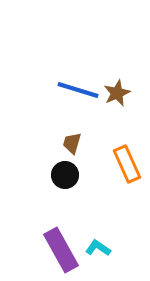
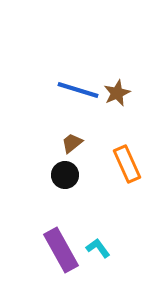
brown trapezoid: rotated 35 degrees clockwise
cyan L-shape: rotated 20 degrees clockwise
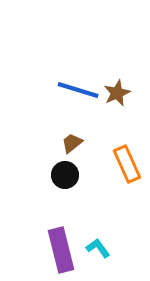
purple rectangle: rotated 15 degrees clockwise
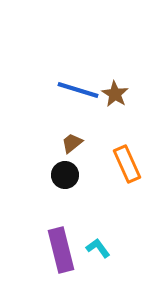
brown star: moved 2 px left, 1 px down; rotated 16 degrees counterclockwise
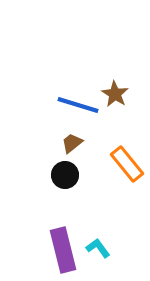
blue line: moved 15 px down
orange rectangle: rotated 15 degrees counterclockwise
purple rectangle: moved 2 px right
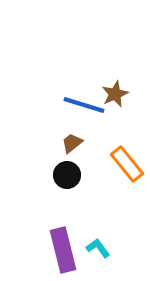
brown star: rotated 16 degrees clockwise
blue line: moved 6 px right
black circle: moved 2 px right
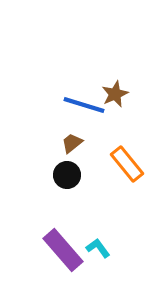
purple rectangle: rotated 27 degrees counterclockwise
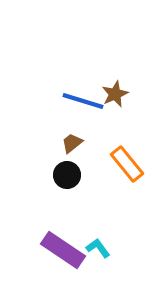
blue line: moved 1 px left, 4 px up
purple rectangle: rotated 15 degrees counterclockwise
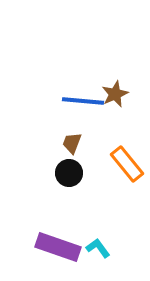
blue line: rotated 12 degrees counterclockwise
brown trapezoid: rotated 30 degrees counterclockwise
black circle: moved 2 px right, 2 px up
purple rectangle: moved 5 px left, 3 px up; rotated 15 degrees counterclockwise
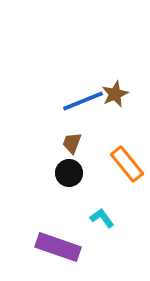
blue line: rotated 27 degrees counterclockwise
cyan L-shape: moved 4 px right, 30 px up
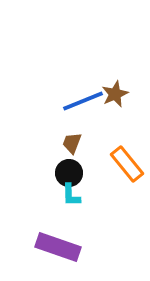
cyan L-shape: moved 31 px left, 23 px up; rotated 145 degrees counterclockwise
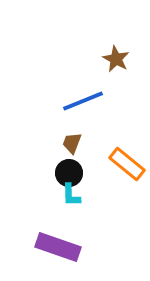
brown star: moved 1 px right, 35 px up; rotated 20 degrees counterclockwise
orange rectangle: rotated 12 degrees counterclockwise
